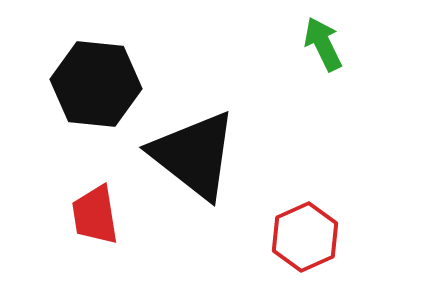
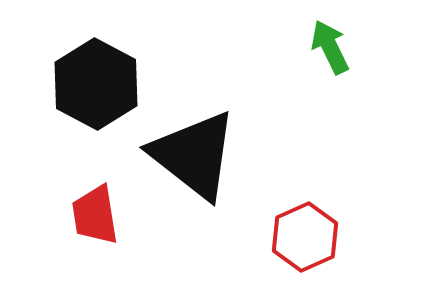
green arrow: moved 7 px right, 3 px down
black hexagon: rotated 22 degrees clockwise
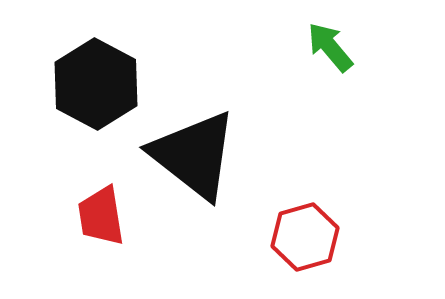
green arrow: rotated 14 degrees counterclockwise
red trapezoid: moved 6 px right, 1 px down
red hexagon: rotated 8 degrees clockwise
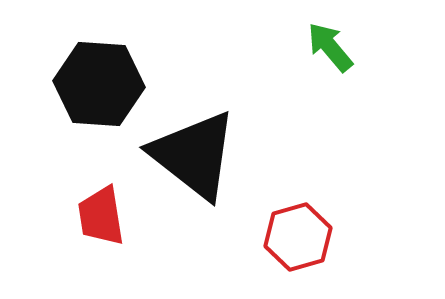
black hexagon: moved 3 px right; rotated 24 degrees counterclockwise
red hexagon: moved 7 px left
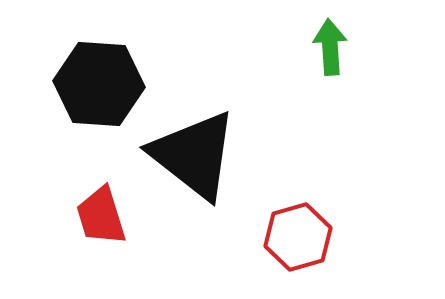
green arrow: rotated 36 degrees clockwise
red trapezoid: rotated 8 degrees counterclockwise
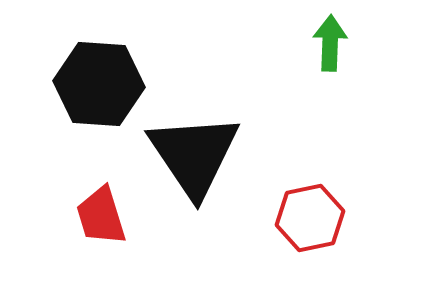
green arrow: moved 4 px up; rotated 6 degrees clockwise
black triangle: rotated 18 degrees clockwise
red hexagon: moved 12 px right, 19 px up; rotated 4 degrees clockwise
